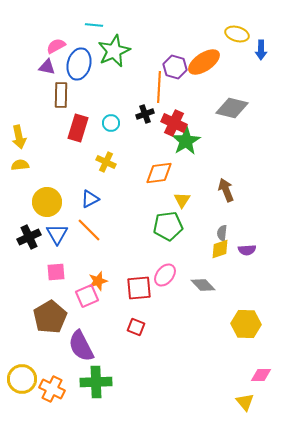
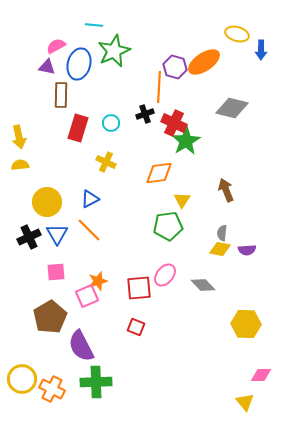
yellow diamond at (220, 249): rotated 30 degrees clockwise
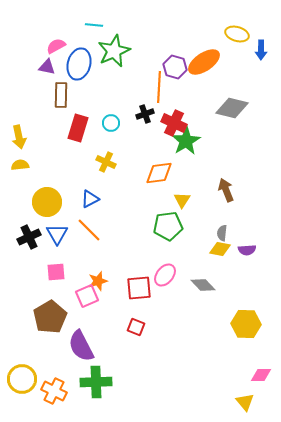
orange cross at (52, 389): moved 2 px right, 2 px down
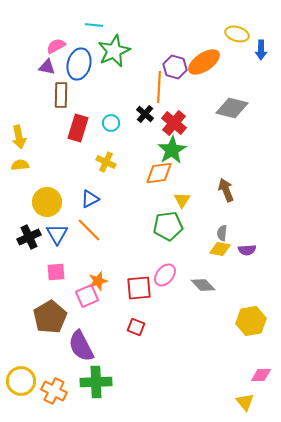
black cross at (145, 114): rotated 30 degrees counterclockwise
red cross at (174, 123): rotated 15 degrees clockwise
green star at (186, 141): moved 14 px left, 9 px down
yellow hexagon at (246, 324): moved 5 px right, 3 px up; rotated 12 degrees counterclockwise
yellow circle at (22, 379): moved 1 px left, 2 px down
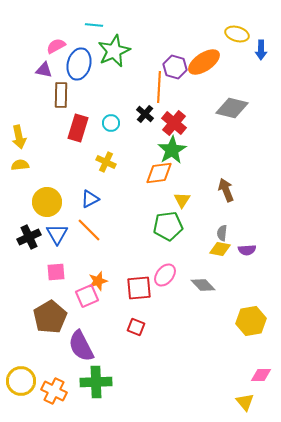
purple triangle at (47, 67): moved 3 px left, 3 px down
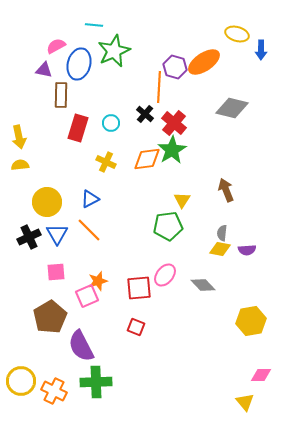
orange diamond at (159, 173): moved 12 px left, 14 px up
